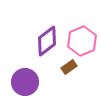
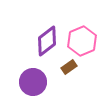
purple circle: moved 8 px right
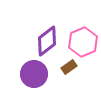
pink hexagon: moved 1 px right, 1 px down
purple circle: moved 1 px right, 8 px up
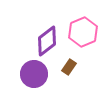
pink hexagon: moved 10 px up
brown rectangle: rotated 21 degrees counterclockwise
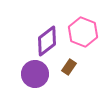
pink hexagon: rotated 16 degrees counterclockwise
purple circle: moved 1 px right
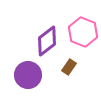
purple circle: moved 7 px left, 1 px down
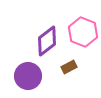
brown rectangle: rotated 28 degrees clockwise
purple circle: moved 1 px down
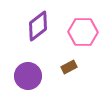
pink hexagon: rotated 20 degrees counterclockwise
purple diamond: moved 9 px left, 15 px up
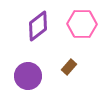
pink hexagon: moved 1 px left, 8 px up
brown rectangle: rotated 21 degrees counterclockwise
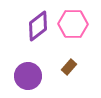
pink hexagon: moved 9 px left
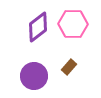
purple diamond: moved 1 px down
purple circle: moved 6 px right
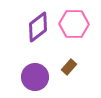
pink hexagon: moved 1 px right
purple circle: moved 1 px right, 1 px down
